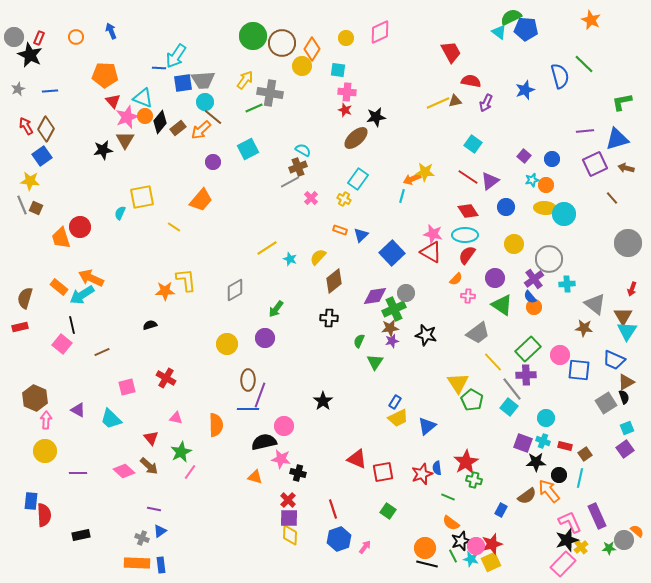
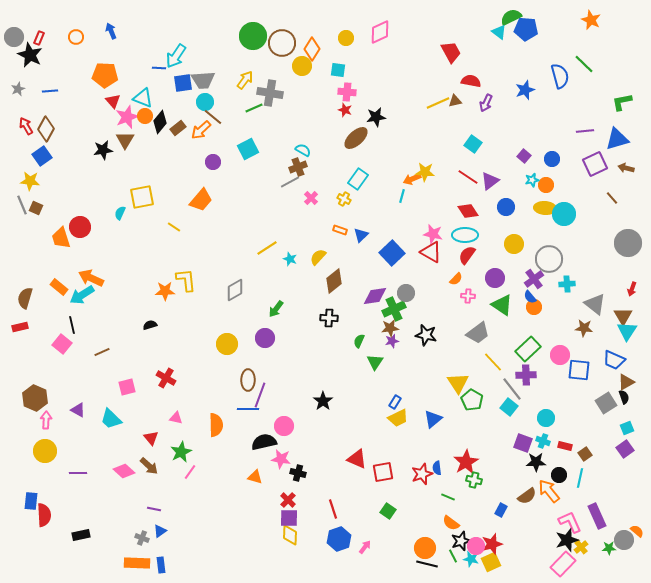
blue triangle at (427, 426): moved 6 px right, 7 px up
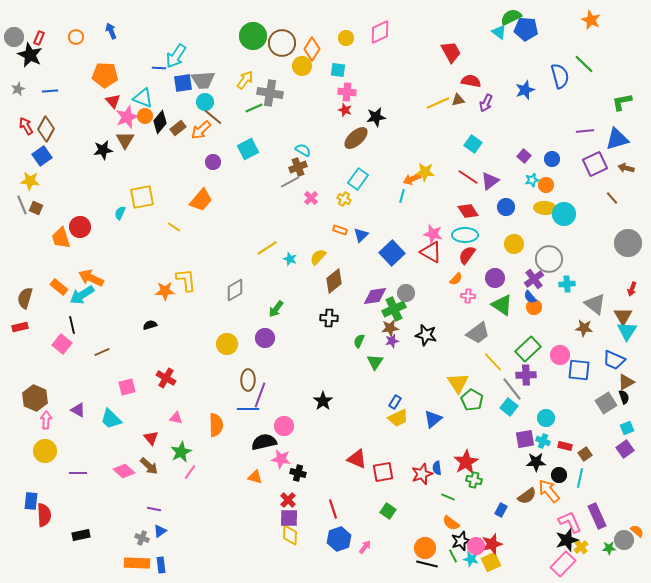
brown triangle at (455, 101): moved 3 px right, 1 px up
purple square at (523, 443): moved 2 px right, 4 px up; rotated 30 degrees counterclockwise
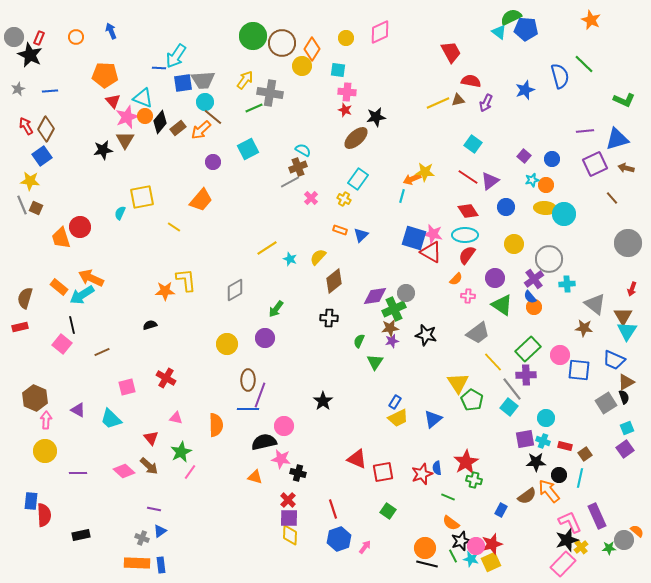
green L-shape at (622, 102): moved 2 px right, 2 px up; rotated 145 degrees counterclockwise
blue square at (392, 253): moved 22 px right, 15 px up; rotated 30 degrees counterclockwise
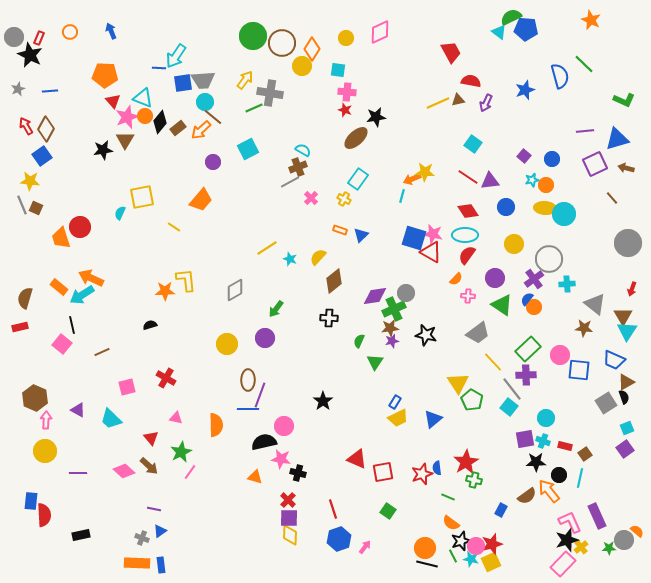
orange circle at (76, 37): moved 6 px left, 5 px up
purple triangle at (490, 181): rotated 30 degrees clockwise
blue semicircle at (530, 297): moved 3 px left, 2 px down; rotated 80 degrees clockwise
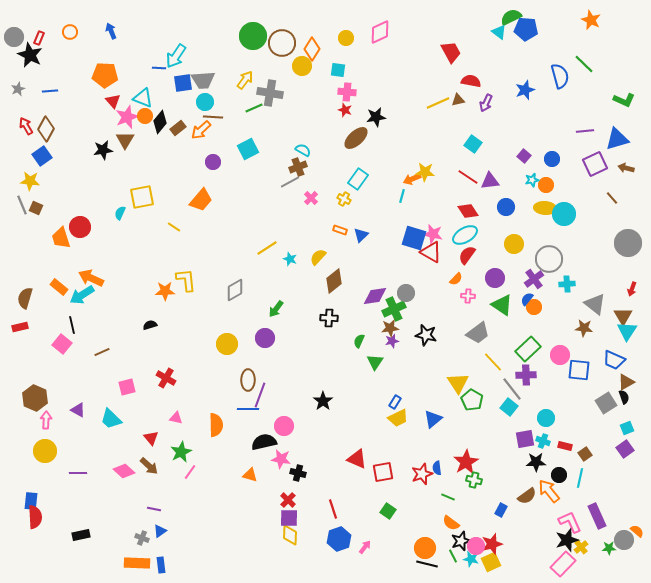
brown line at (213, 117): rotated 36 degrees counterclockwise
cyan ellipse at (465, 235): rotated 30 degrees counterclockwise
orange triangle at (255, 477): moved 5 px left, 2 px up
red semicircle at (44, 515): moved 9 px left, 2 px down
